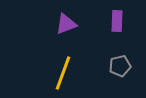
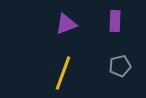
purple rectangle: moved 2 px left
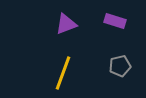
purple rectangle: rotated 75 degrees counterclockwise
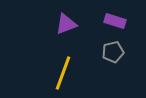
gray pentagon: moved 7 px left, 14 px up
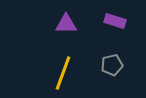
purple triangle: rotated 20 degrees clockwise
gray pentagon: moved 1 px left, 13 px down
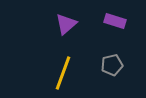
purple triangle: rotated 40 degrees counterclockwise
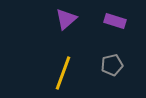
purple triangle: moved 5 px up
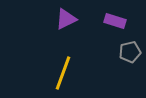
purple triangle: rotated 15 degrees clockwise
gray pentagon: moved 18 px right, 13 px up
